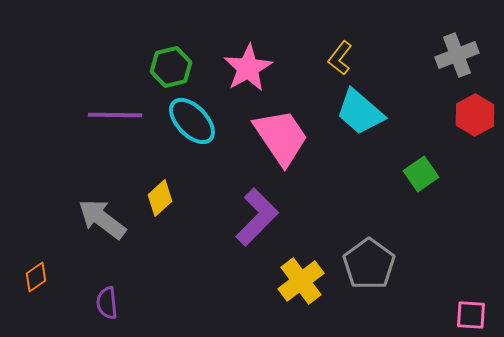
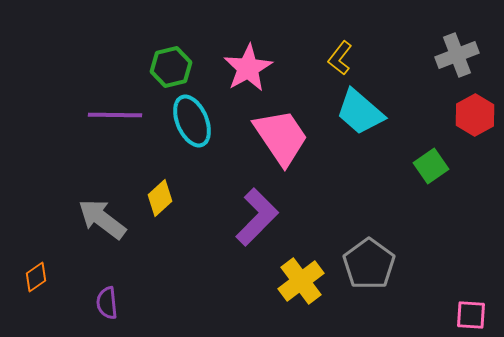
cyan ellipse: rotated 21 degrees clockwise
green square: moved 10 px right, 8 px up
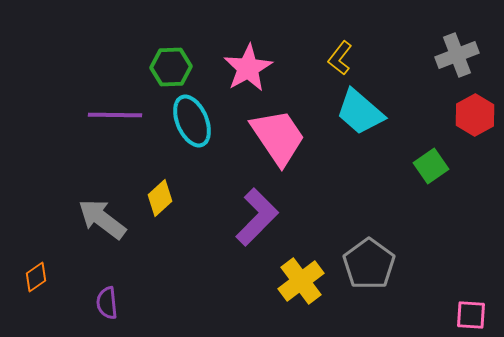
green hexagon: rotated 12 degrees clockwise
pink trapezoid: moved 3 px left
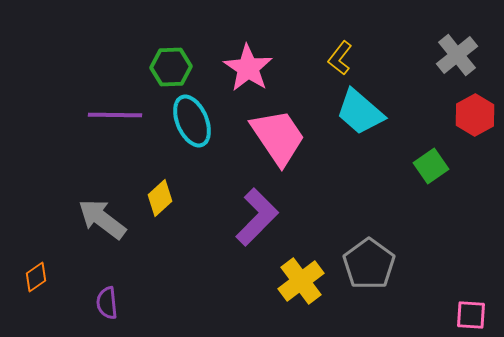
gray cross: rotated 18 degrees counterclockwise
pink star: rotated 9 degrees counterclockwise
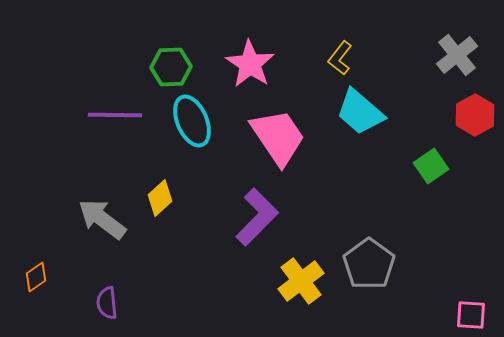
pink star: moved 2 px right, 4 px up
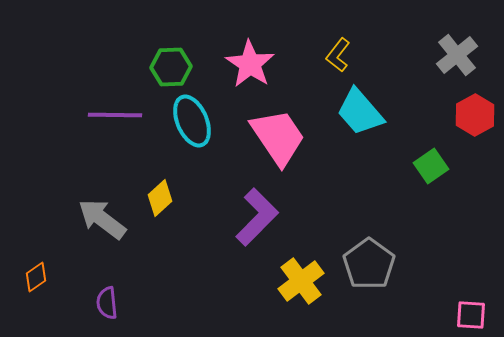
yellow L-shape: moved 2 px left, 3 px up
cyan trapezoid: rotated 8 degrees clockwise
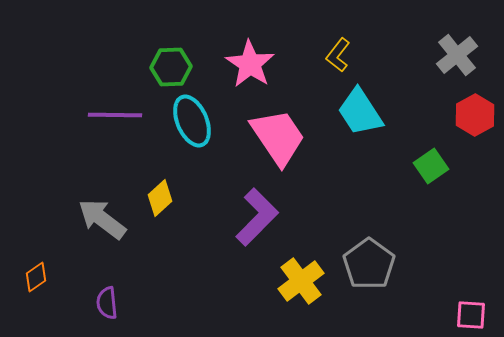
cyan trapezoid: rotated 8 degrees clockwise
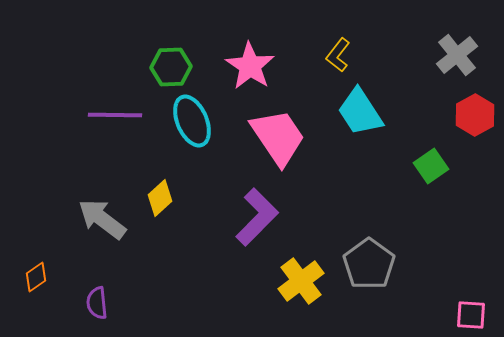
pink star: moved 2 px down
purple semicircle: moved 10 px left
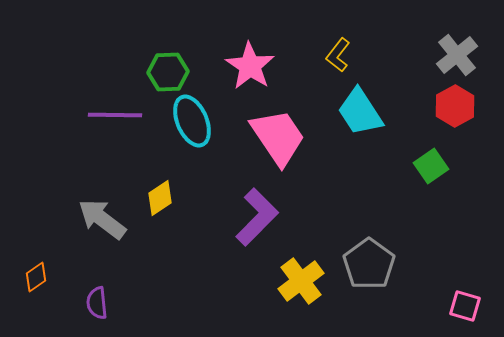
green hexagon: moved 3 px left, 5 px down
red hexagon: moved 20 px left, 9 px up
yellow diamond: rotated 9 degrees clockwise
pink square: moved 6 px left, 9 px up; rotated 12 degrees clockwise
